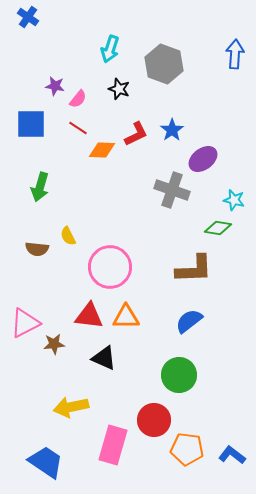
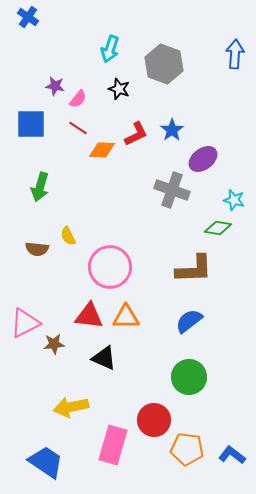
green circle: moved 10 px right, 2 px down
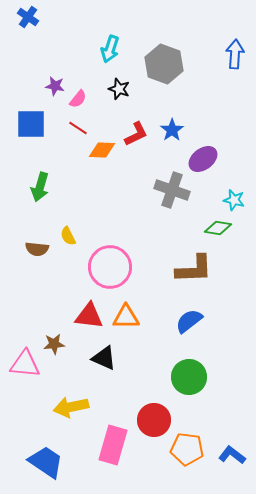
pink triangle: moved 41 px down; rotated 32 degrees clockwise
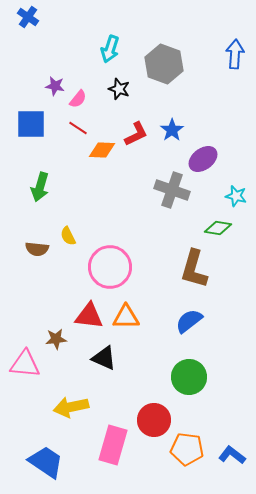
cyan star: moved 2 px right, 4 px up
brown L-shape: rotated 108 degrees clockwise
brown star: moved 2 px right, 5 px up
